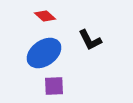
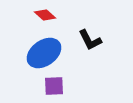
red diamond: moved 1 px up
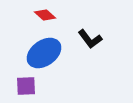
black L-shape: moved 1 px up; rotated 10 degrees counterclockwise
purple square: moved 28 px left
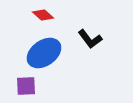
red diamond: moved 2 px left
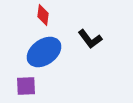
red diamond: rotated 55 degrees clockwise
blue ellipse: moved 1 px up
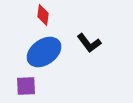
black L-shape: moved 1 px left, 4 px down
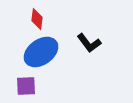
red diamond: moved 6 px left, 4 px down
blue ellipse: moved 3 px left
